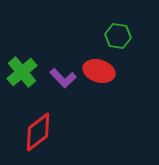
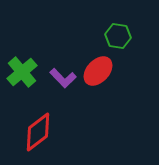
red ellipse: moved 1 px left; rotated 64 degrees counterclockwise
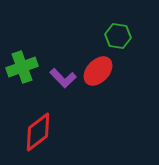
green cross: moved 5 px up; rotated 20 degrees clockwise
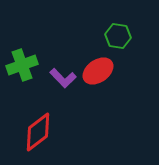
green cross: moved 2 px up
red ellipse: rotated 12 degrees clockwise
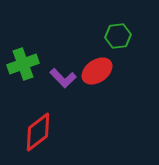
green hexagon: rotated 15 degrees counterclockwise
green cross: moved 1 px right, 1 px up
red ellipse: moved 1 px left
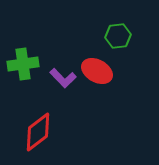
green cross: rotated 12 degrees clockwise
red ellipse: rotated 64 degrees clockwise
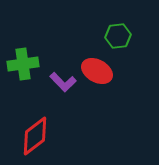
purple L-shape: moved 4 px down
red diamond: moved 3 px left, 4 px down
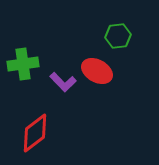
red diamond: moved 3 px up
